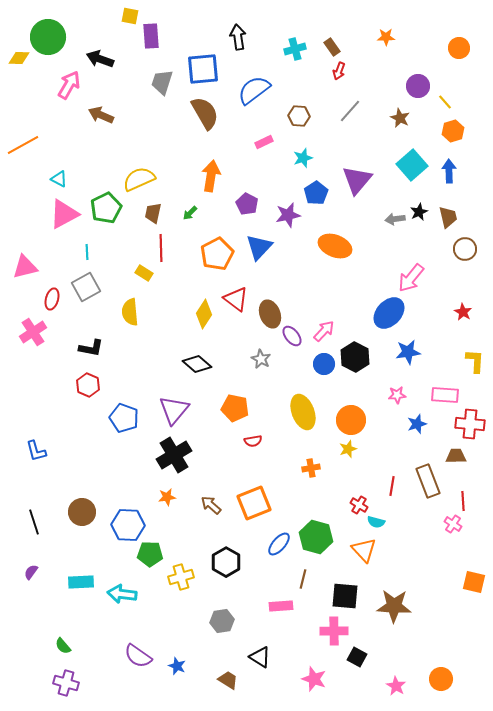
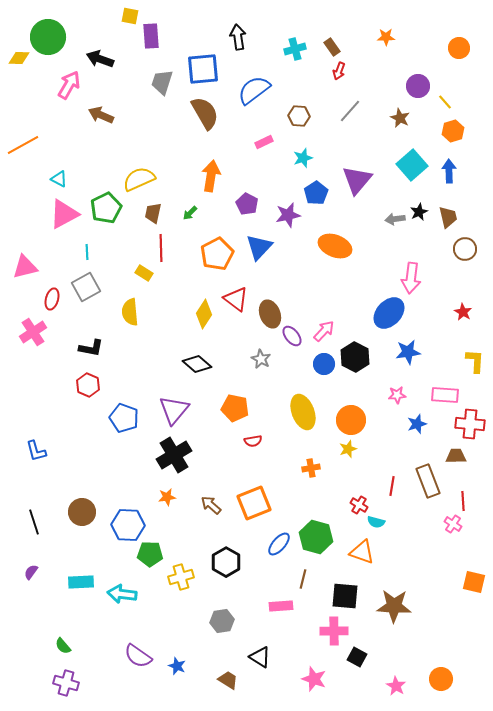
pink arrow at (411, 278): rotated 32 degrees counterclockwise
orange triangle at (364, 550): moved 2 px left, 2 px down; rotated 28 degrees counterclockwise
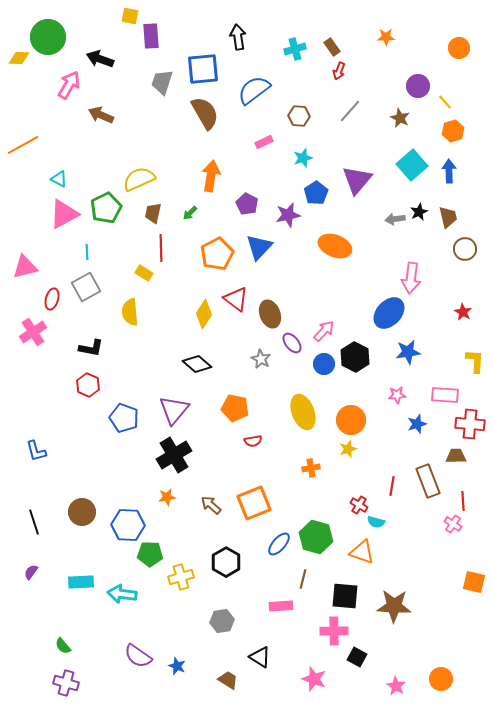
purple ellipse at (292, 336): moved 7 px down
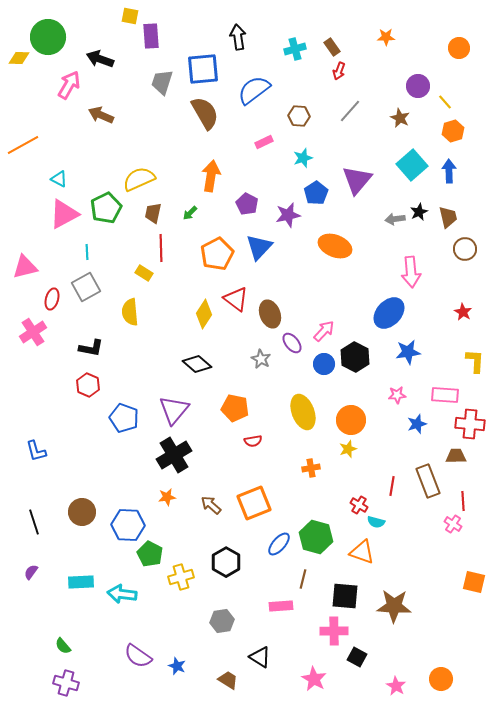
pink arrow at (411, 278): moved 6 px up; rotated 12 degrees counterclockwise
green pentagon at (150, 554): rotated 25 degrees clockwise
pink star at (314, 679): rotated 10 degrees clockwise
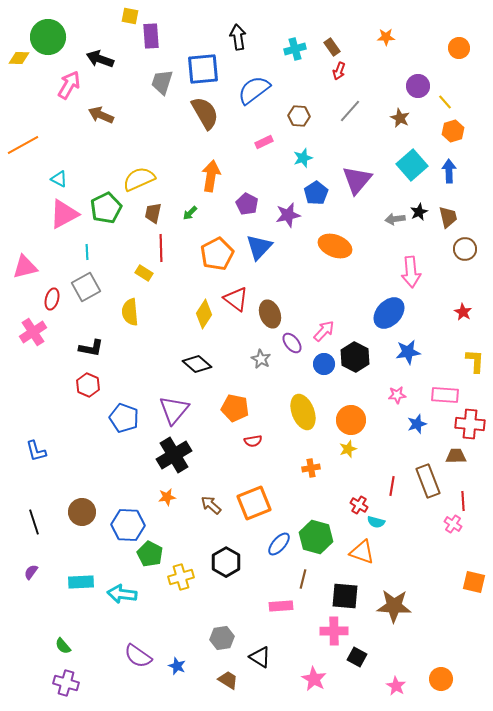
gray hexagon at (222, 621): moved 17 px down
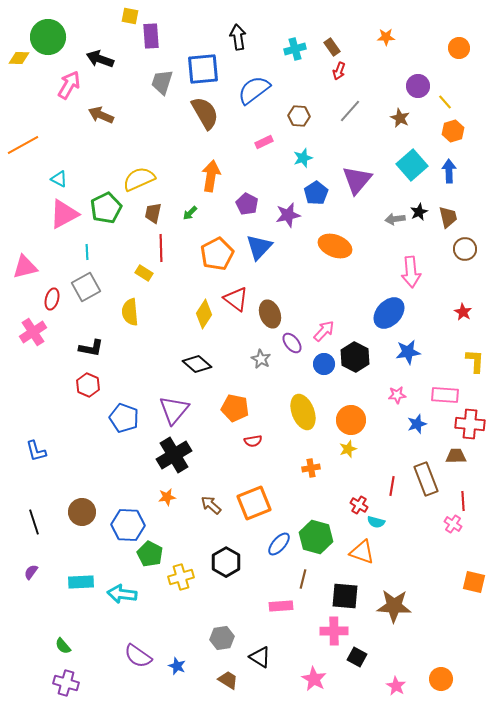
brown rectangle at (428, 481): moved 2 px left, 2 px up
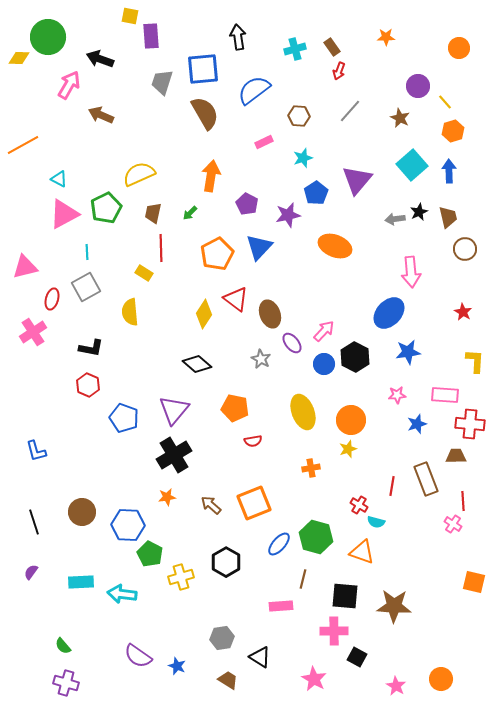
yellow semicircle at (139, 179): moved 5 px up
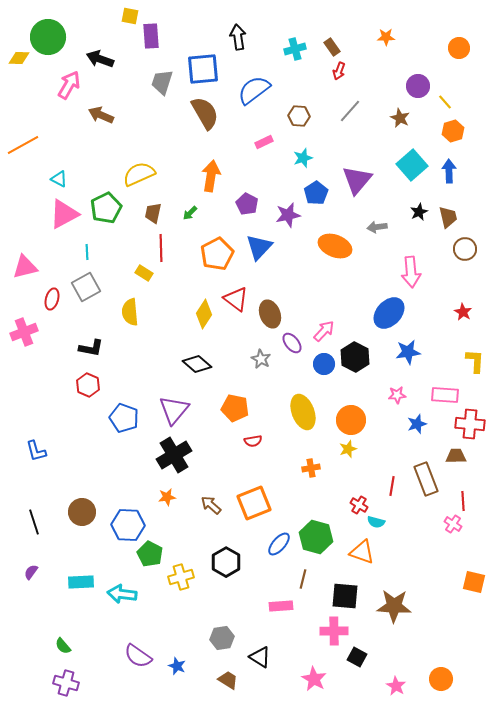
gray arrow at (395, 219): moved 18 px left, 8 px down
pink cross at (33, 332): moved 9 px left; rotated 12 degrees clockwise
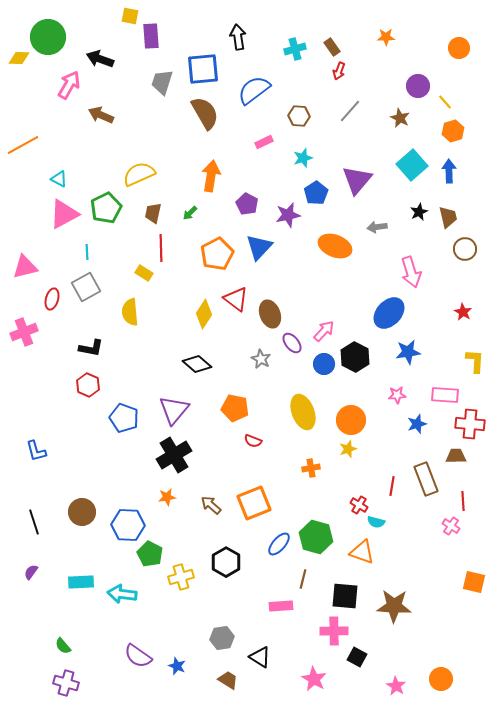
pink arrow at (411, 272): rotated 12 degrees counterclockwise
red semicircle at (253, 441): rotated 30 degrees clockwise
pink cross at (453, 524): moved 2 px left, 2 px down
